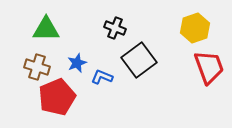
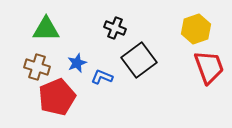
yellow hexagon: moved 1 px right, 1 px down
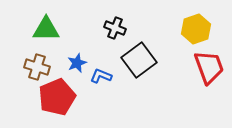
blue L-shape: moved 1 px left, 1 px up
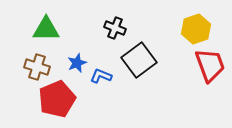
red trapezoid: moved 1 px right, 2 px up
red pentagon: moved 2 px down
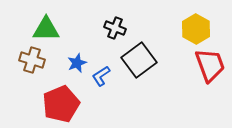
yellow hexagon: rotated 12 degrees counterclockwise
brown cross: moved 5 px left, 7 px up
blue L-shape: rotated 55 degrees counterclockwise
red pentagon: moved 4 px right, 5 px down
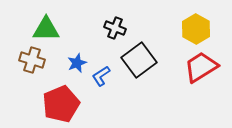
red trapezoid: moved 9 px left, 2 px down; rotated 102 degrees counterclockwise
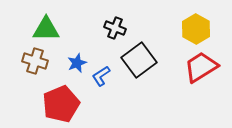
brown cross: moved 3 px right, 1 px down
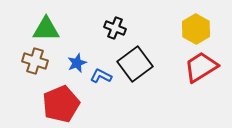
black square: moved 4 px left, 4 px down
blue L-shape: rotated 60 degrees clockwise
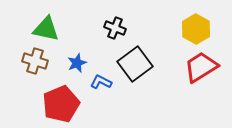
green triangle: rotated 12 degrees clockwise
blue L-shape: moved 6 px down
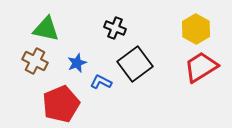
brown cross: rotated 10 degrees clockwise
